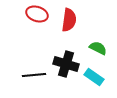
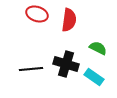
black line: moved 3 px left, 6 px up
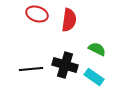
green semicircle: moved 1 px left, 1 px down
black cross: moved 1 px left, 1 px down
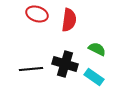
black cross: moved 1 px up
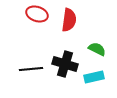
cyan rectangle: rotated 48 degrees counterclockwise
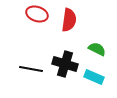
black line: rotated 15 degrees clockwise
cyan rectangle: rotated 36 degrees clockwise
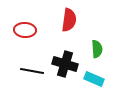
red ellipse: moved 12 px left, 16 px down; rotated 15 degrees counterclockwise
green semicircle: rotated 60 degrees clockwise
black line: moved 1 px right, 2 px down
cyan rectangle: moved 2 px down
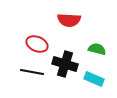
red semicircle: rotated 85 degrees clockwise
red ellipse: moved 12 px right, 14 px down; rotated 20 degrees clockwise
green semicircle: rotated 72 degrees counterclockwise
black line: moved 1 px down
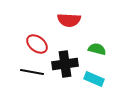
red ellipse: rotated 15 degrees clockwise
black cross: rotated 25 degrees counterclockwise
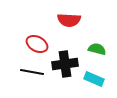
red ellipse: rotated 10 degrees counterclockwise
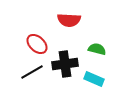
red ellipse: rotated 15 degrees clockwise
black line: rotated 40 degrees counterclockwise
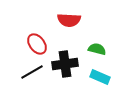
red ellipse: rotated 10 degrees clockwise
cyan rectangle: moved 6 px right, 2 px up
